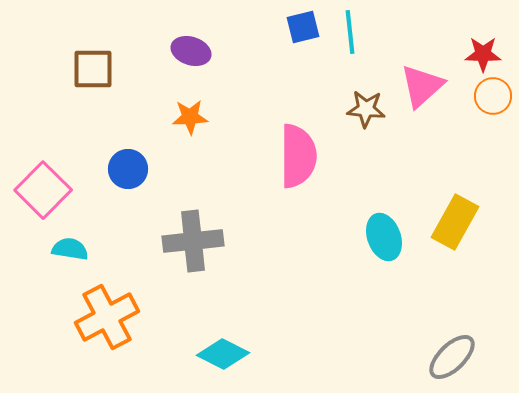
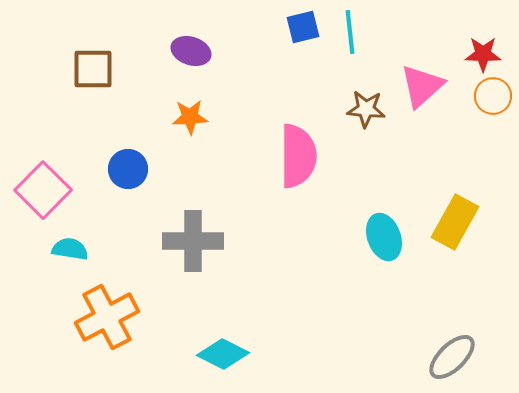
gray cross: rotated 6 degrees clockwise
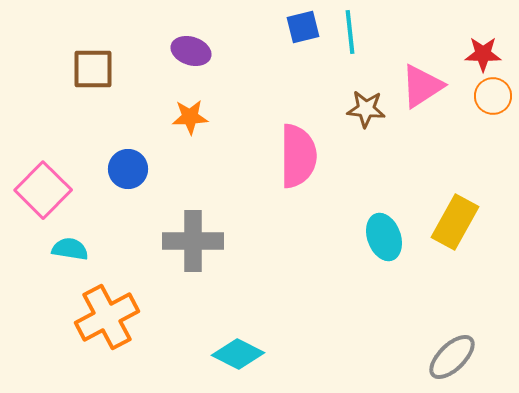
pink triangle: rotated 9 degrees clockwise
cyan diamond: moved 15 px right
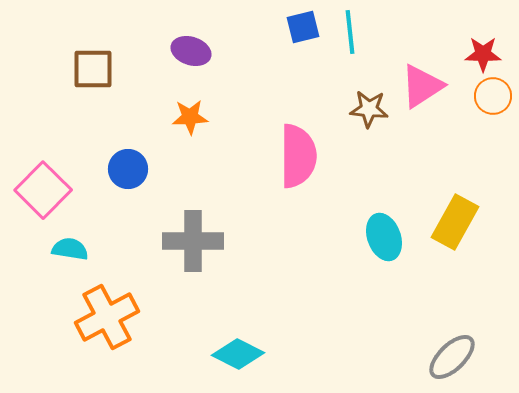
brown star: moved 3 px right
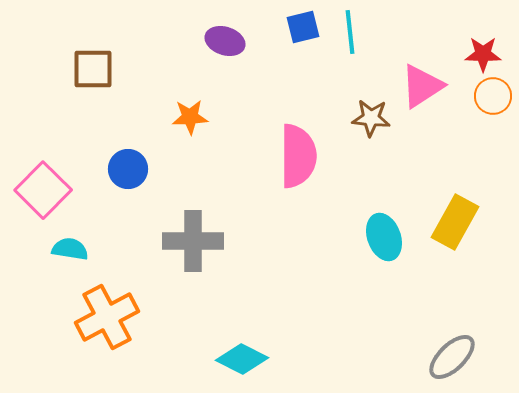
purple ellipse: moved 34 px right, 10 px up
brown star: moved 2 px right, 9 px down
cyan diamond: moved 4 px right, 5 px down
